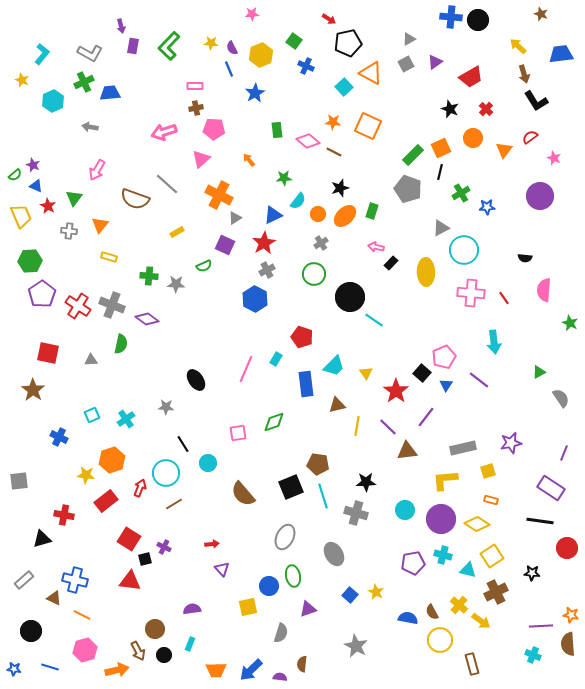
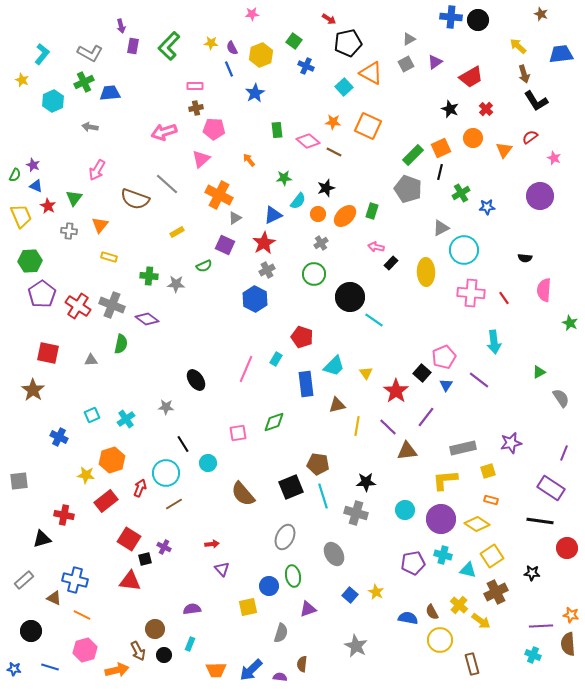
green semicircle at (15, 175): rotated 24 degrees counterclockwise
black star at (340, 188): moved 14 px left
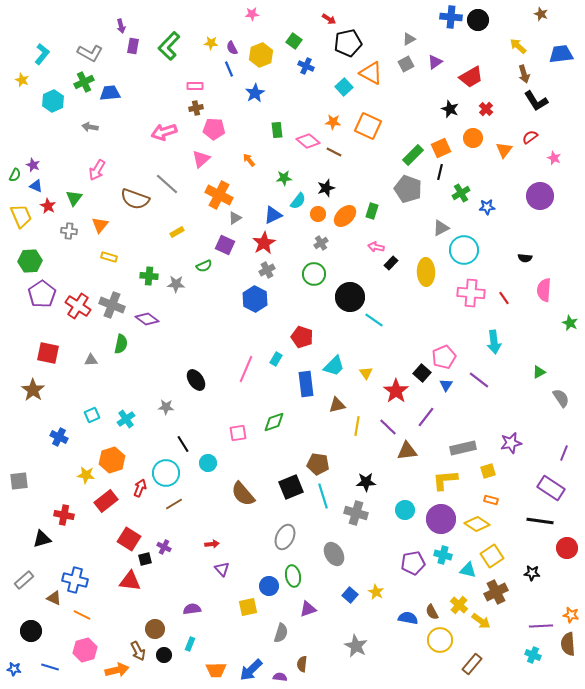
brown rectangle at (472, 664): rotated 55 degrees clockwise
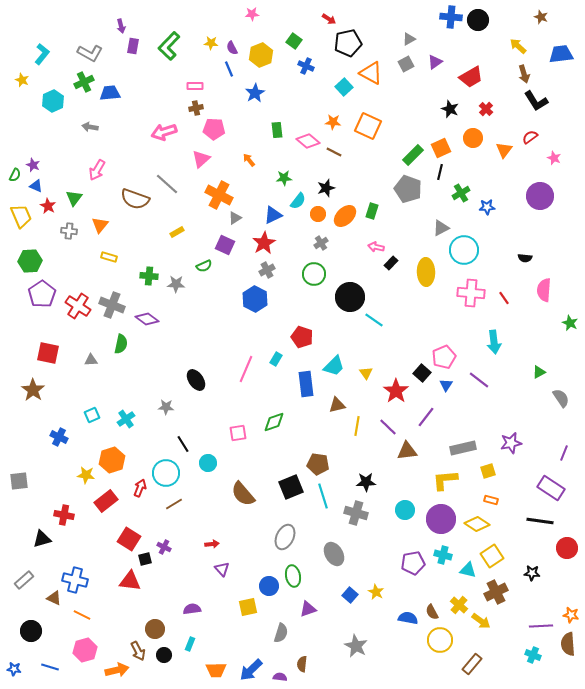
brown star at (541, 14): moved 3 px down
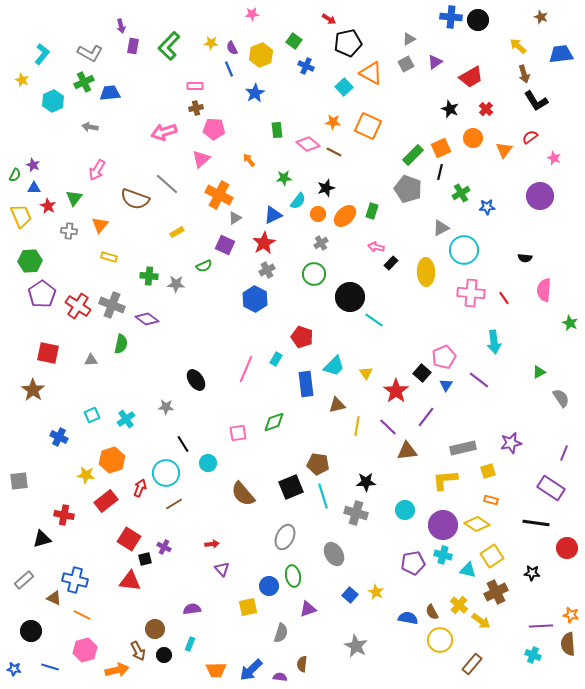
pink diamond at (308, 141): moved 3 px down
blue triangle at (36, 186): moved 2 px left, 2 px down; rotated 24 degrees counterclockwise
purple circle at (441, 519): moved 2 px right, 6 px down
black line at (540, 521): moved 4 px left, 2 px down
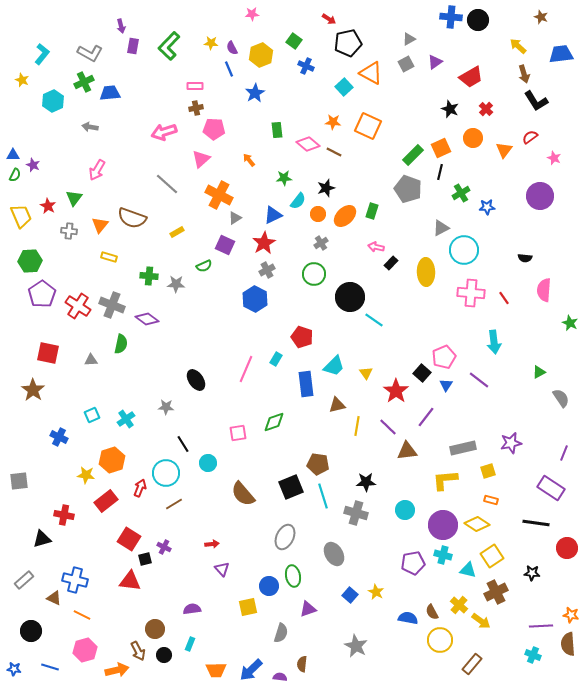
blue triangle at (34, 188): moved 21 px left, 33 px up
brown semicircle at (135, 199): moved 3 px left, 19 px down
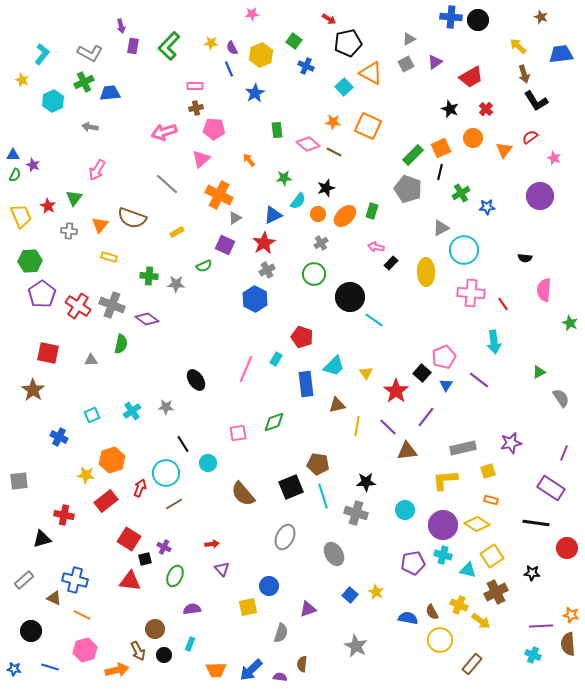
red line at (504, 298): moved 1 px left, 6 px down
cyan cross at (126, 419): moved 6 px right, 8 px up
green ellipse at (293, 576): moved 118 px left; rotated 35 degrees clockwise
yellow cross at (459, 605): rotated 18 degrees counterclockwise
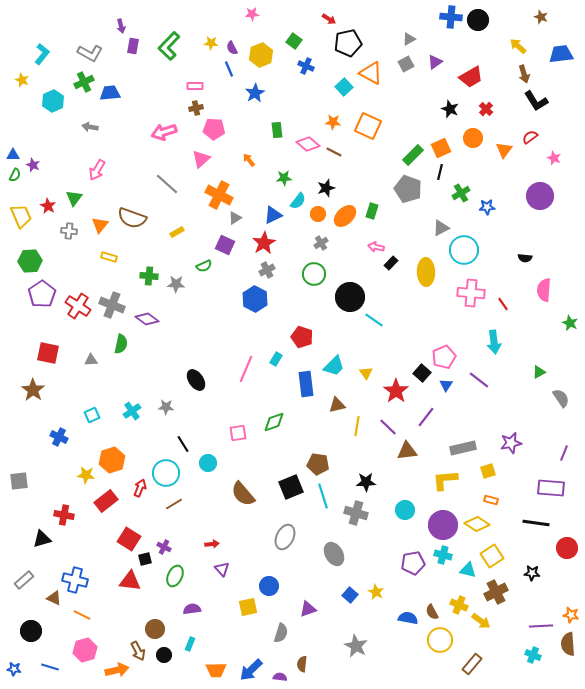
purple rectangle at (551, 488): rotated 28 degrees counterclockwise
